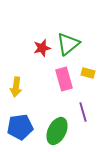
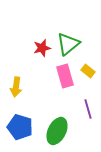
yellow rectangle: moved 2 px up; rotated 24 degrees clockwise
pink rectangle: moved 1 px right, 3 px up
purple line: moved 5 px right, 3 px up
blue pentagon: rotated 25 degrees clockwise
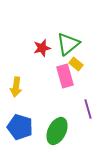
yellow rectangle: moved 12 px left, 7 px up
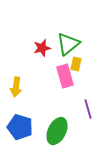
yellow rectangle: rotated 64 degrees clockwise
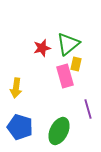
yellow arrow: moved 1 px down
green ellipse: moved 2 px right
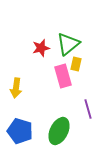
red star: moved 1 px left
pink rectangle: moved 2 px left
blue pentagon: moved 4 px down
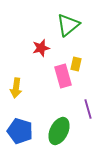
green triangle: moved 19 px up
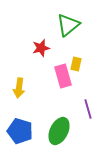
yellow arrow: moved 3 px right
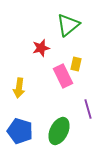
pink rectangle: rotated 10 degrees counterclockwise
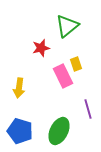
green triangle: moved 1 px left, 1 px down
yellow rectangle: rotated 32 degrees counterclockwise
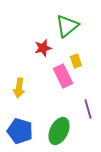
red star: moved 2 px right
yellow rectangle: moved 3 px up
